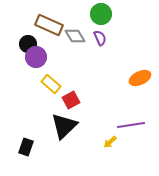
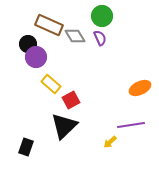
green circle: moved 1 px right, 2 px down
orange ellipse: moved 10 px down
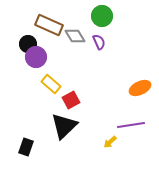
purple semicircle: moved 1 px left, 4 px down
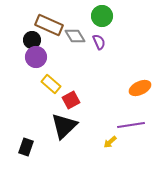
black circle: moved 4 px right, 4 px up
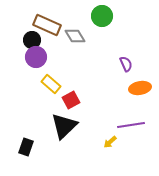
brown rectangle: moved 2 px left
purple semicircle: moved 27 px right, 22 px down
orange ellipse: rotated 15 degrees clockwise
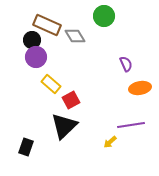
green circle: moved 2 px right
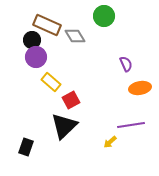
yellow rectangle: moved 2 px up
